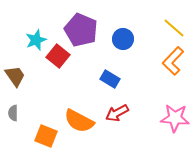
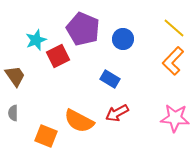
purple pentagon: moved 2 px right, 1 px up
red square: rotated 25 degrees clockwise
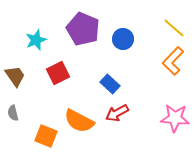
red square: moved 17 px down
blue rectangle: moved 5 px down; rotated 12 degrees clockwise
gray semicircle: rotated 14 degrees counterclockwise
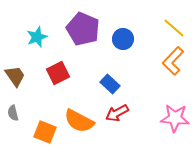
cyan star: moved 1 px right, 3 px up
orange square: moved 1 px left, 4 px up
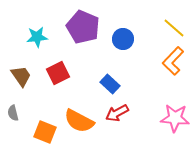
purple pentagon: moved 2 px up
cyan star: rotated 15 degrees clockwise
brown trapezoid: moved 6 px right
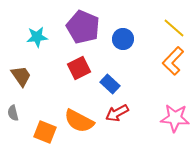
red square: moved 21 px right, 5 px up
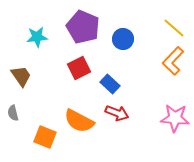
red arrow: rotated 130 degrees counterclockwise
orange square: moved 5 px down
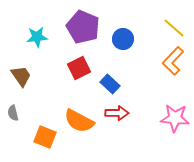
red arrow: rotated 20 degrees counterclockwise
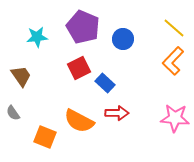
blue rectangle: moved 5 px left, 1 px up
gray semicircle: rotated 21 degrees counterclockwise
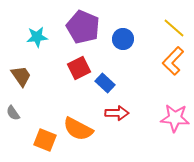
orange semicircle: moved 1 px left, 8 px down
orange square: moved 3 px down
